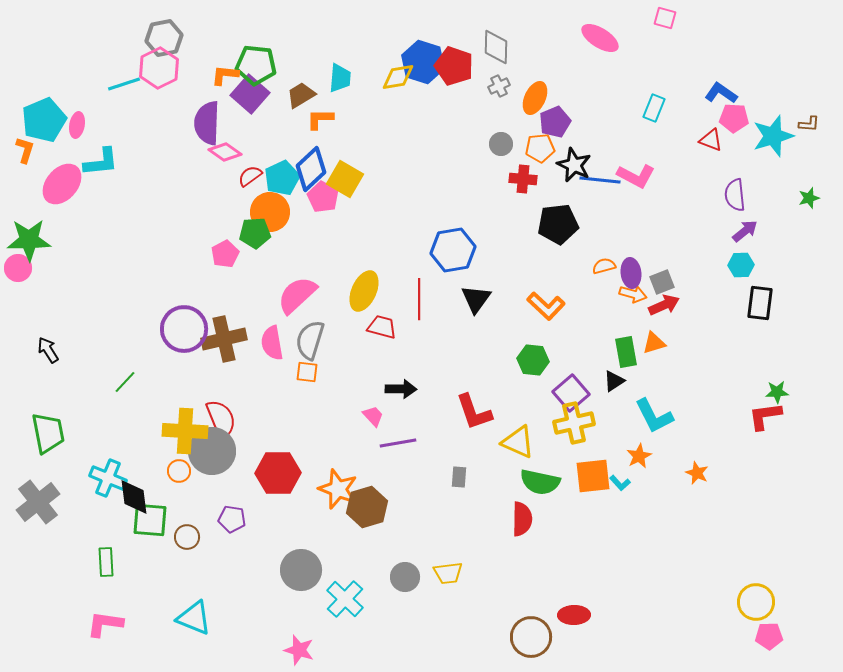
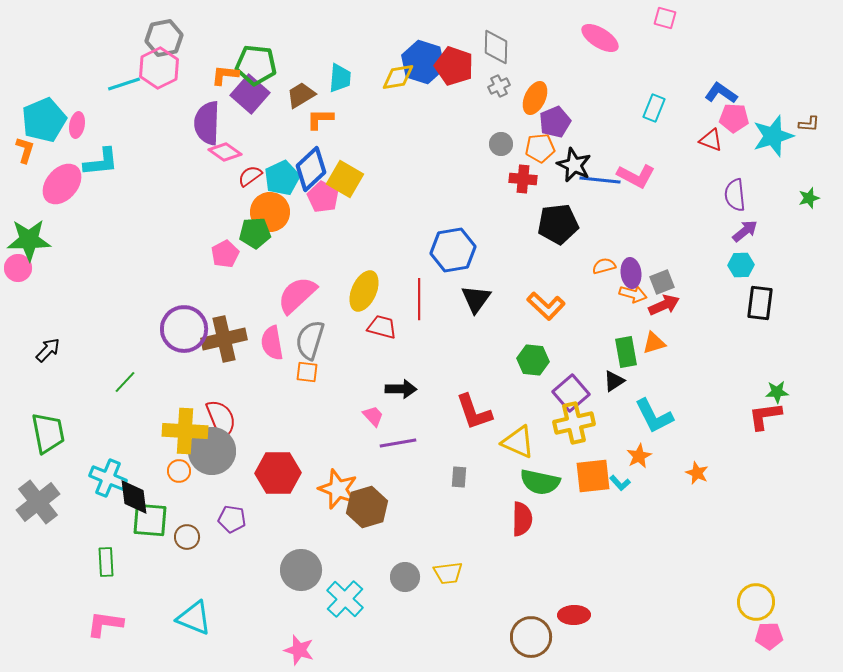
black arrow at (48, 350): rotated 76 degrees clockwise
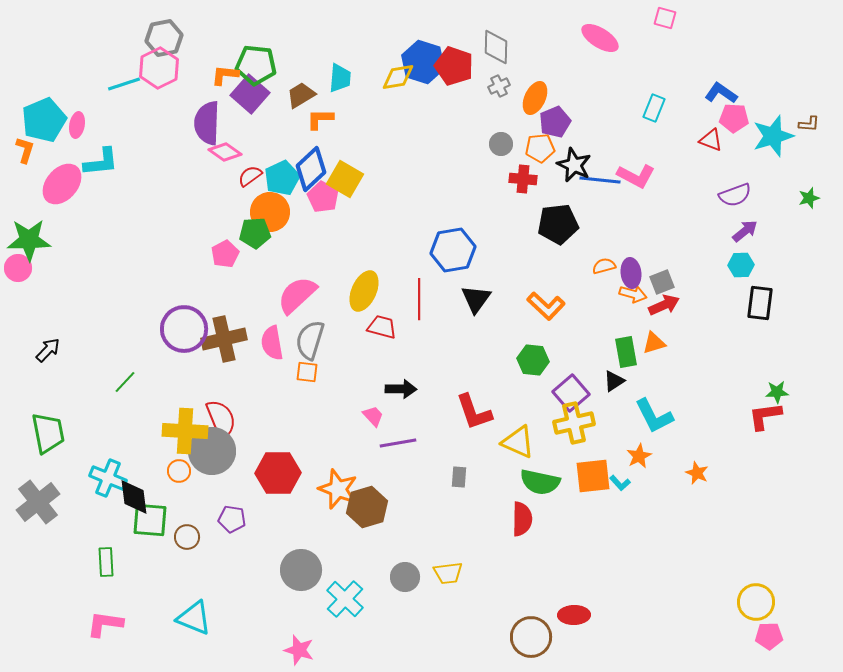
purple semicircle at (735, 195): rotated 104 degrees counterclockwise
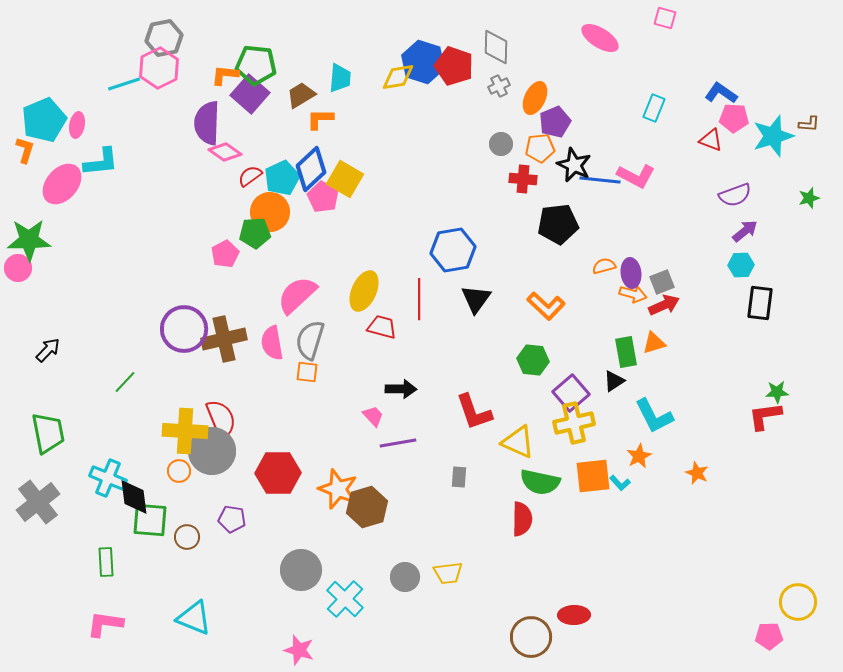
yellow circle at (756, 602): moved 42 px right
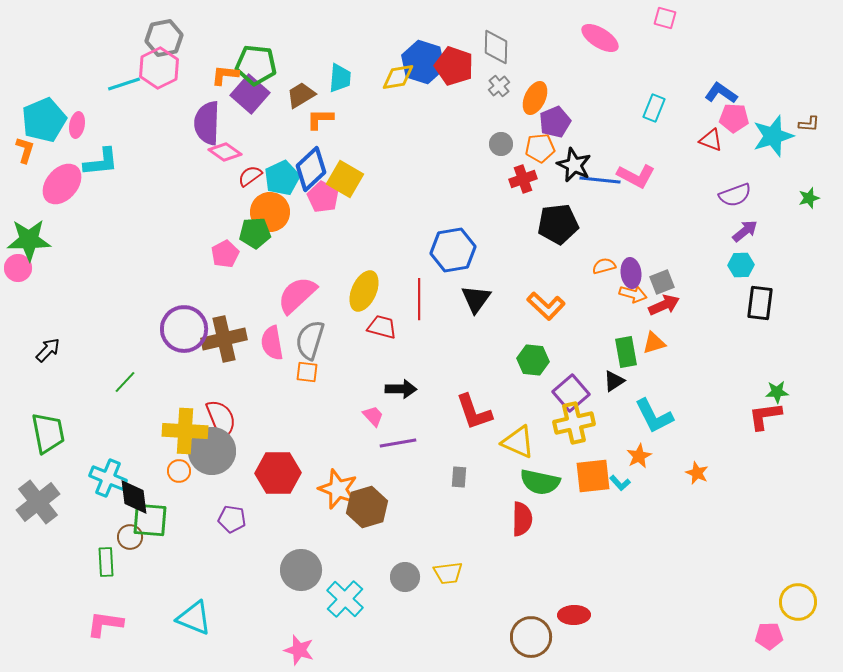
gray cross at (499, 86): rotated 15 degrees counterclockwise
red cross at (523, 179): rotated 24 degrees counterclockwise
brown circle at (187, 537): moved 57 px left
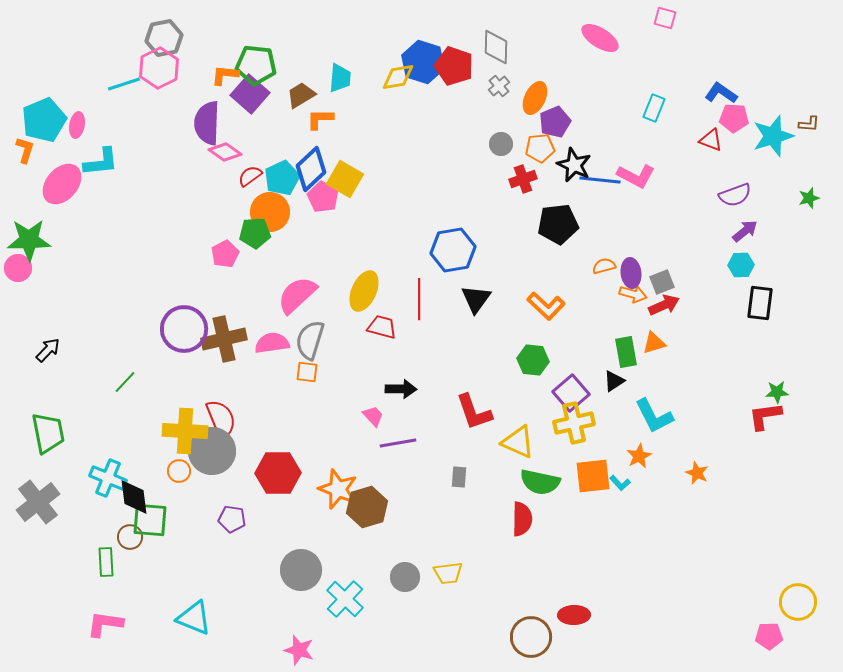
pink semicircle at (272, 343): rotated 92 degrees clockwise
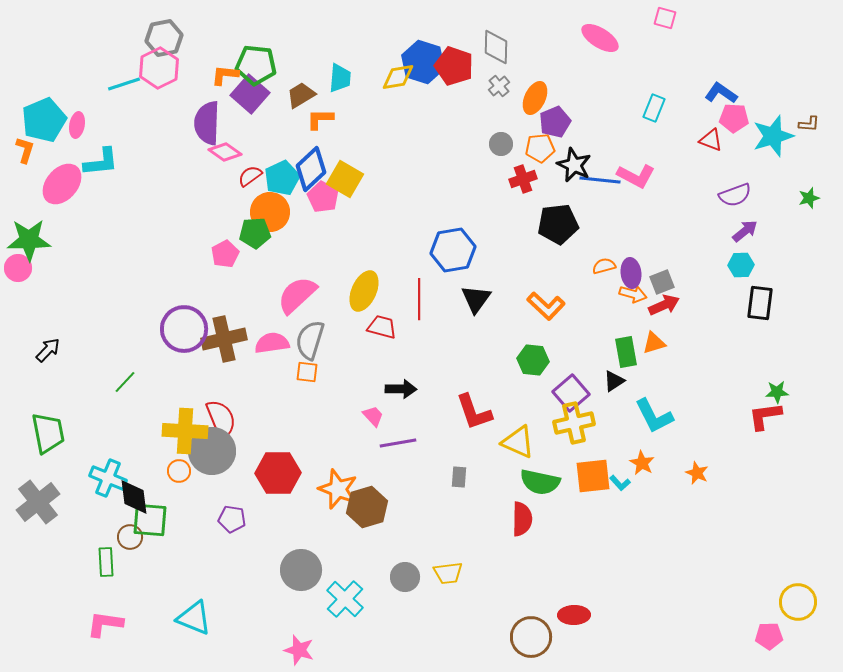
orange star at (639, 456): moved 3 px right, 7 px down; rotated 15 degrees counterclockwise
